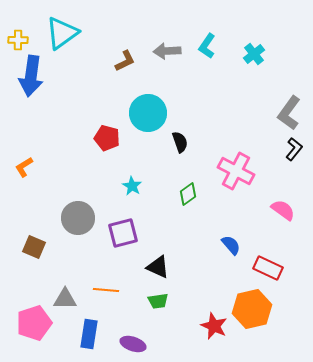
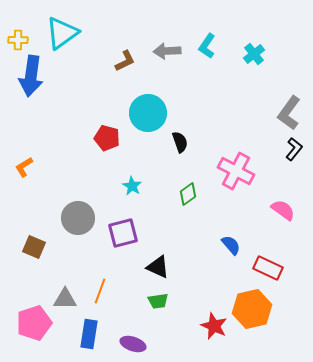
orange line: moved 6 px left, 1 px down; rotated 75 degrees counterclockwise
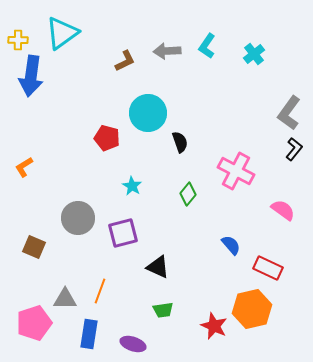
green diamond: rotated 15 degrees counterclockwise
green trapezoid: moved 5 px right, 9 px down
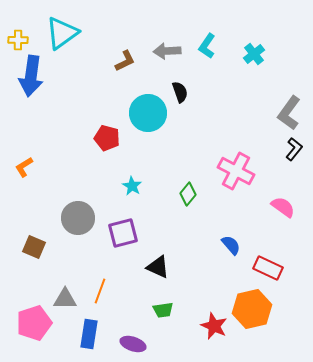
black semicircle: moved 50 px up
pink semicircle: moved 3 px up
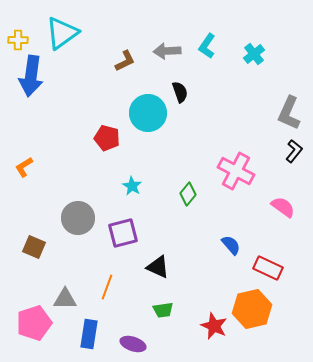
gray L-shape: rotated 12 degrees counterclockwise
black L-shape: moved 2 px down
orange line: moved 7 px right, 4 px up
